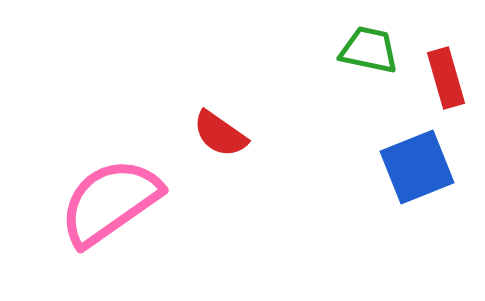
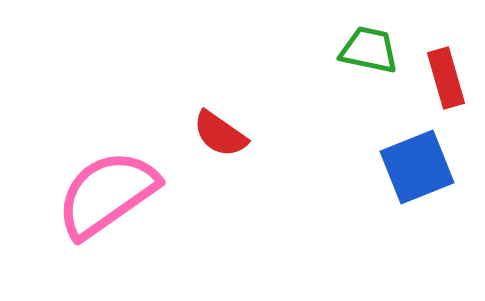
pink semicircle: moved 3 px left, 8 px up
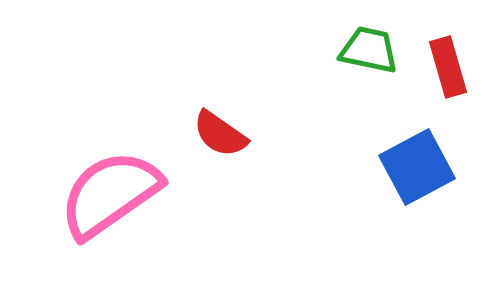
red rectangle: moved 2 px right, 11 px up
blue square: rotated 6 degrees counterclockwise
pink semicircle: moved 3 px right
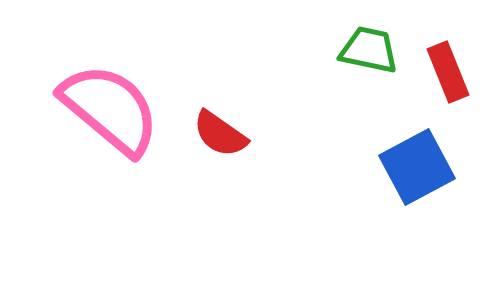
red rectangle: moved 5 px down; rotated 6 degrees counterclockwise
pink semicircle: moved 85 px up; rotated 75 degrees clockwise
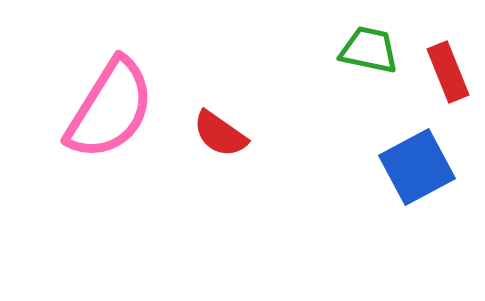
pink semicircle: rotated 82 degrees clockwise
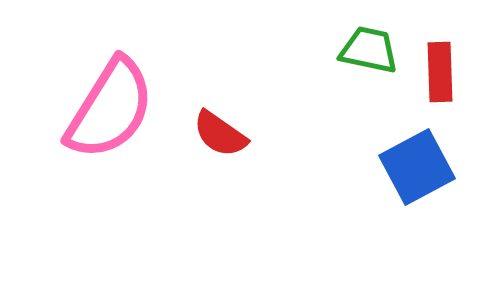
red rectangle: moved 8 px left; rotated 20 degrees clockwise
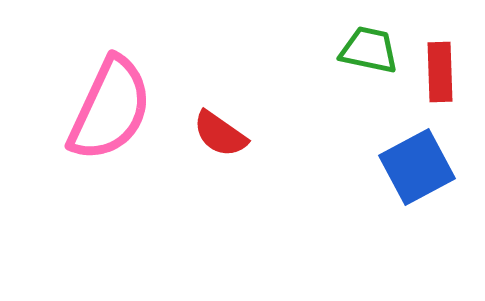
pink semicircle: rotated 7 degrees counterclockwise
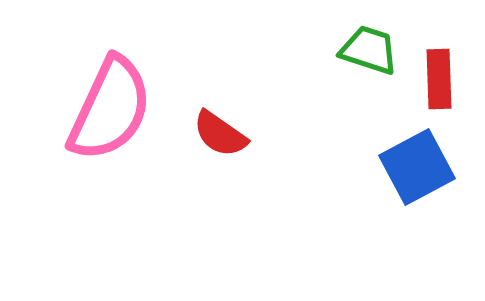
green trapezoid: rotated 6 degrees clockwise
red rectangle: moved 1 px left, 7 px down
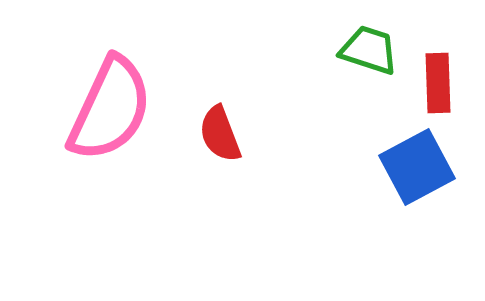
red rectangle: moved 1 px left, 4 px down
red semicircle: rotated 34 degrees clockwise
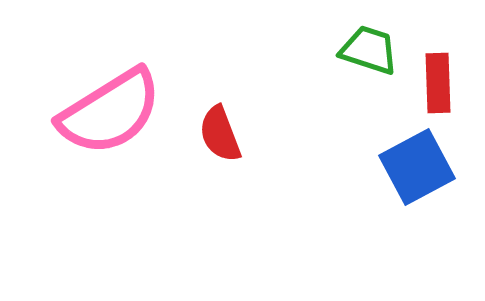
pink semicircle: moved 3 px down; rotated 33 degrees clockwise
